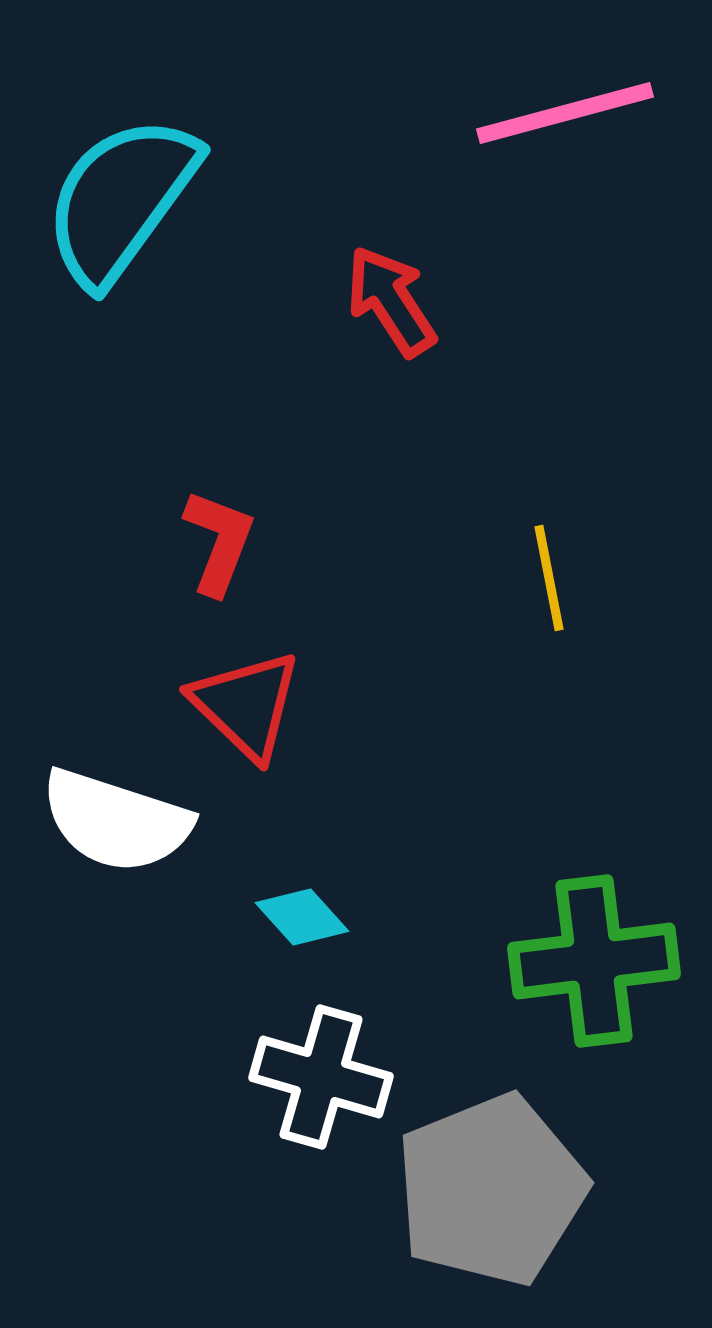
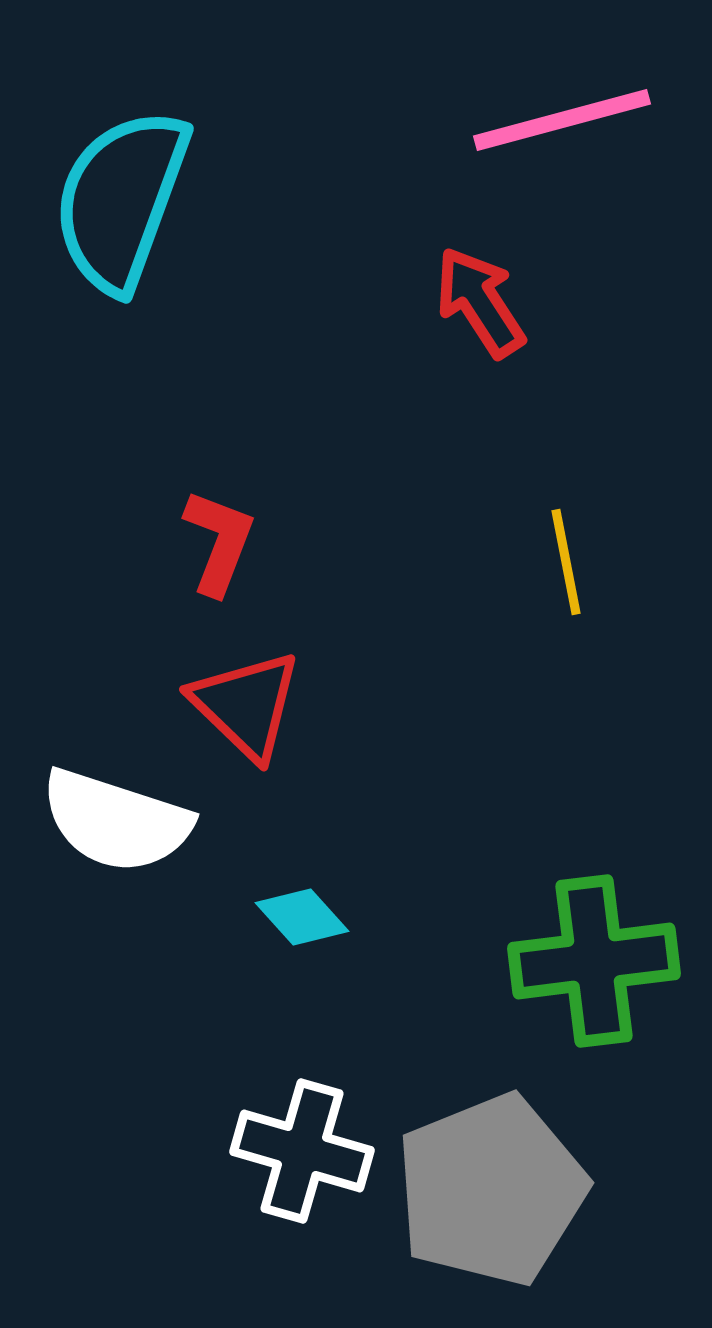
pink line: moved 3 px left, 7 px down
cyan semicircle: rotated 16 degrees counterclockwise
red arrow: moved 89 px right, 1 px down
yellow line: moved 17 px right, 16 px up
white cross: moved 19 px left, 74 px down
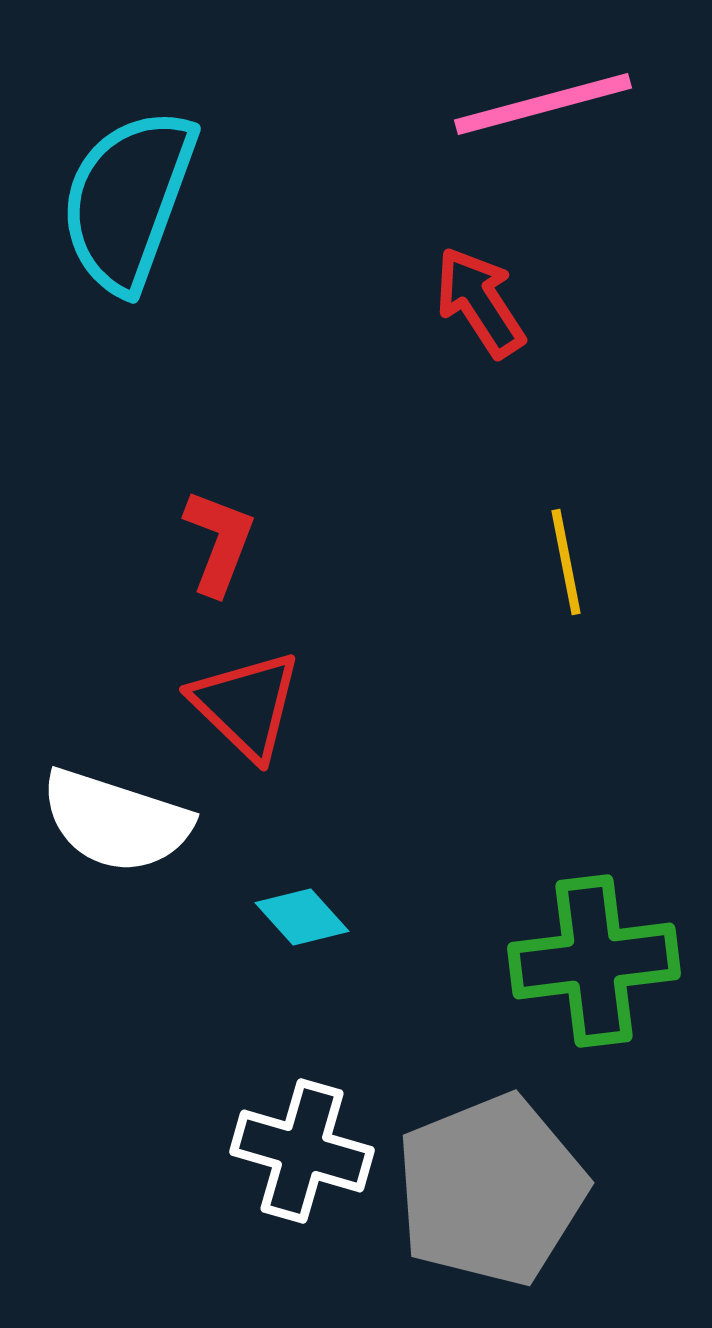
pink line: moved 19 px left, 16 px up
cyan semicircle: moved 7 px right
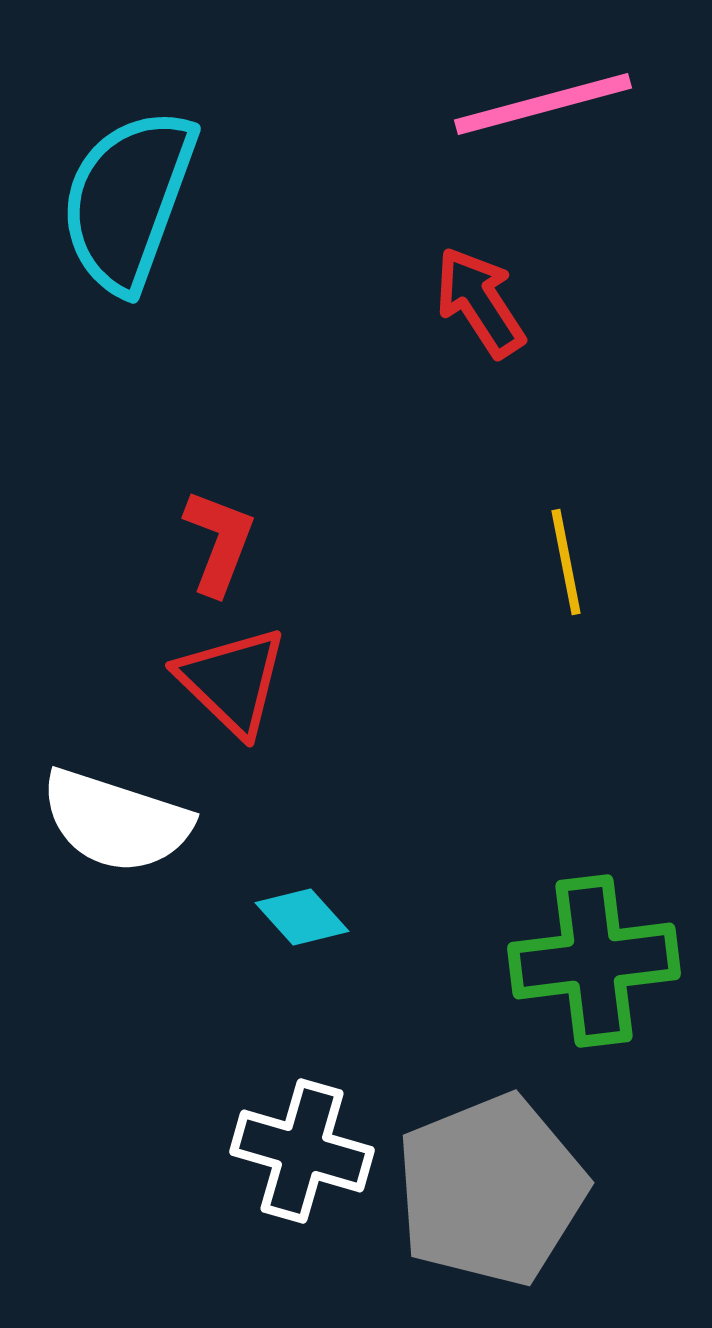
red triangle: moved 14 px left, 24 px up
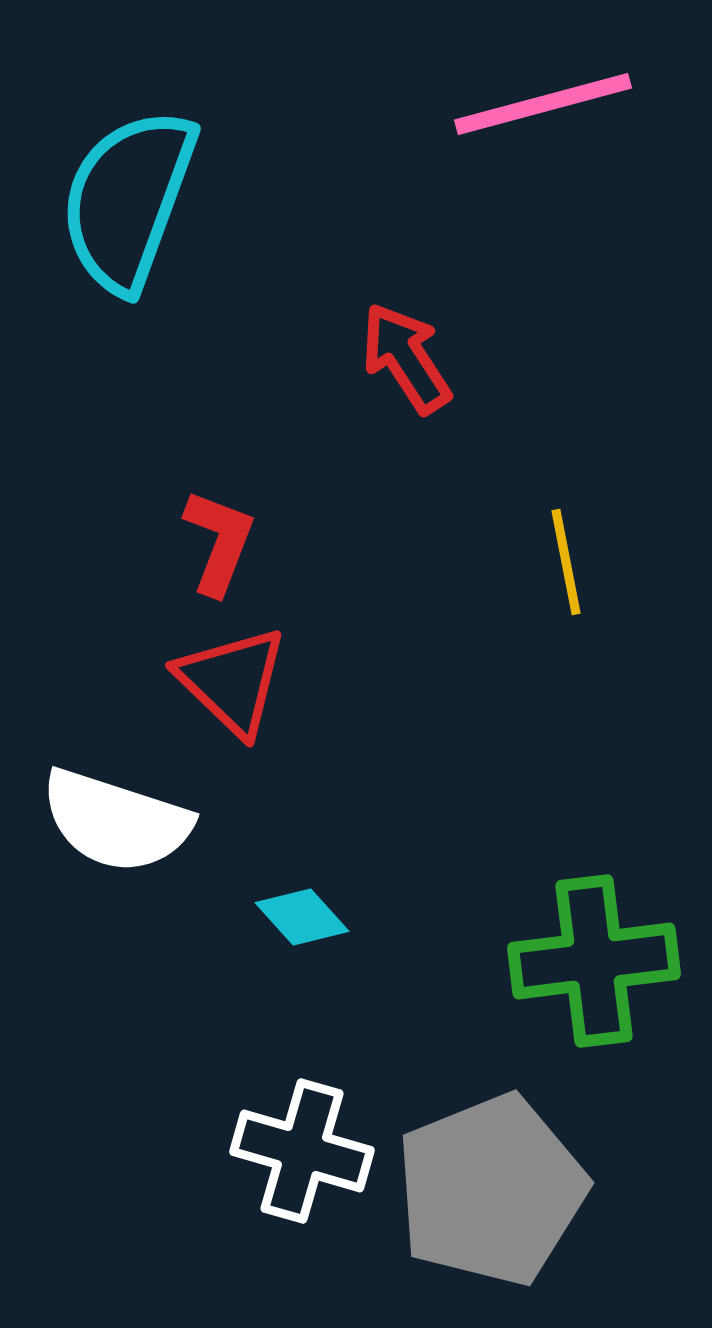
red arrow: moved 74 px left, 56 px down
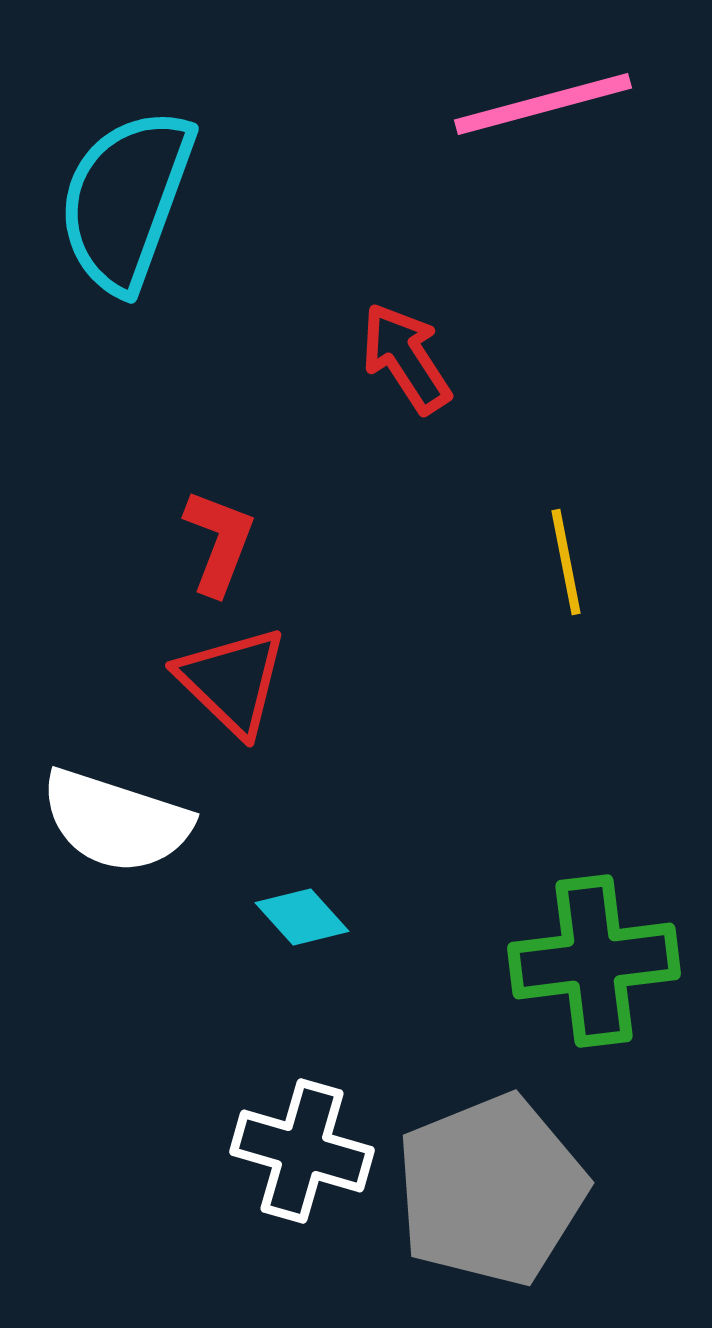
cyan semicircle: moved 2 px left
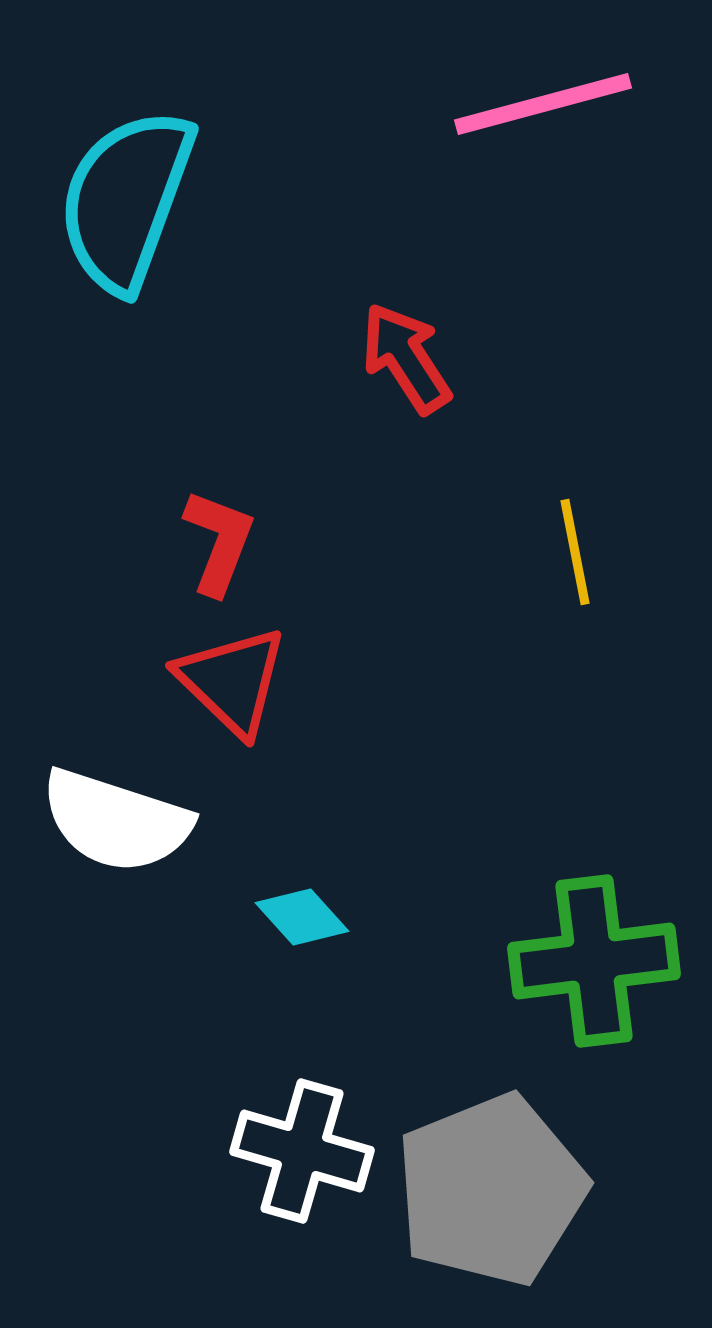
yellow line: moved 9 px right, 10 px up
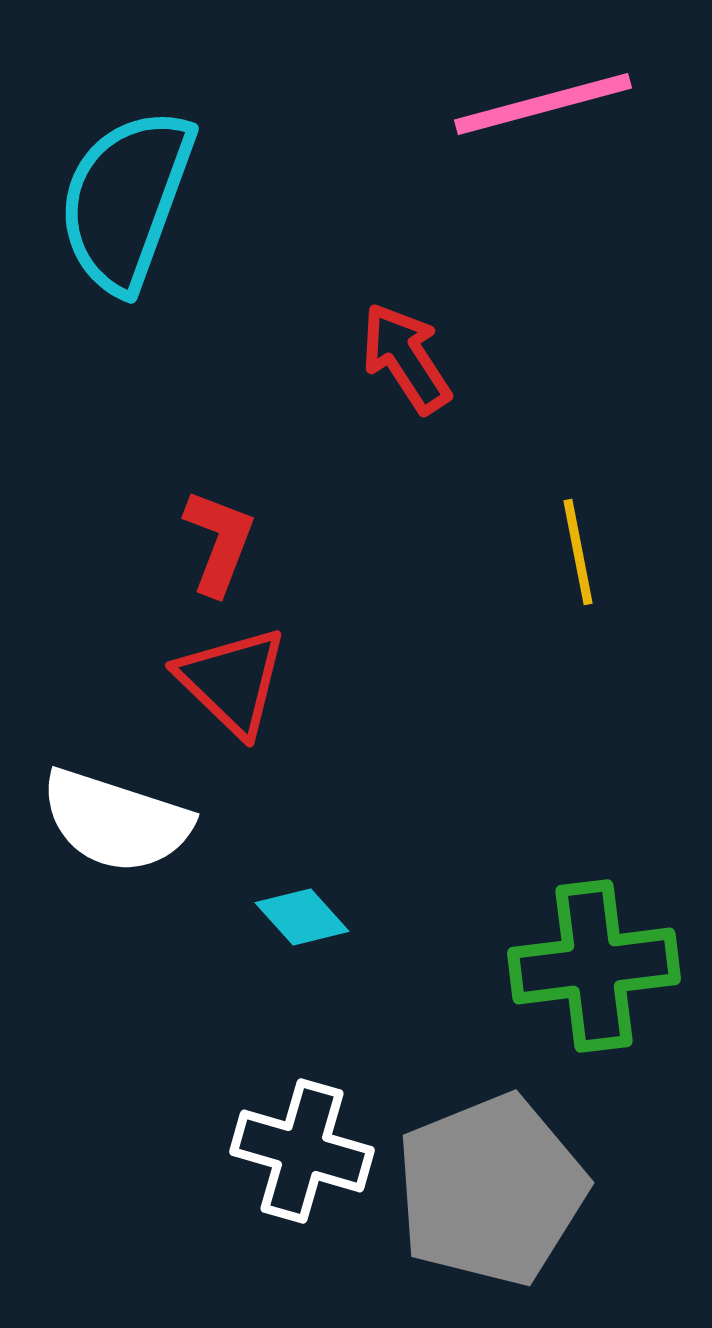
yellow line: moved 3 px right
green cross: moved 5 px down
